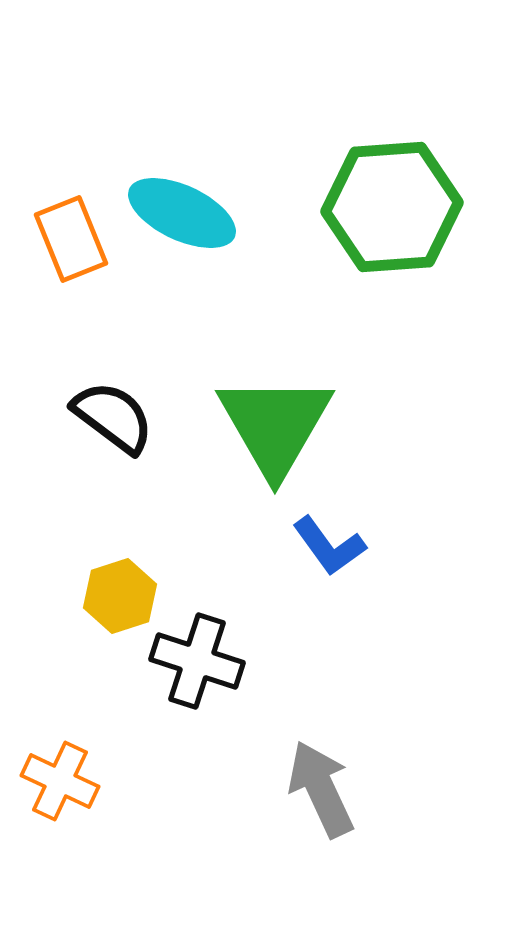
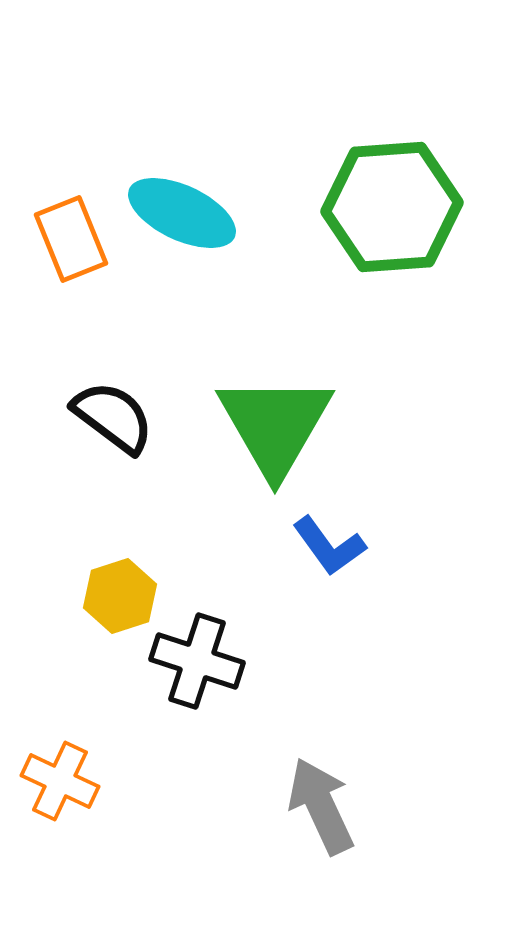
gray arrow: moved 17 px down
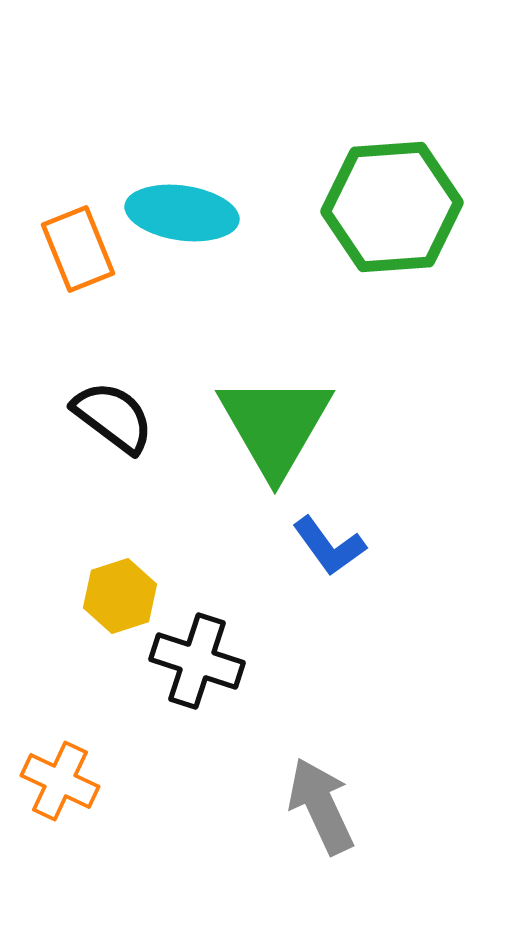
cyan ellipse: rotated 17 degrees counterclockwise
orange rectangle: moved 7 px right, 10 px down
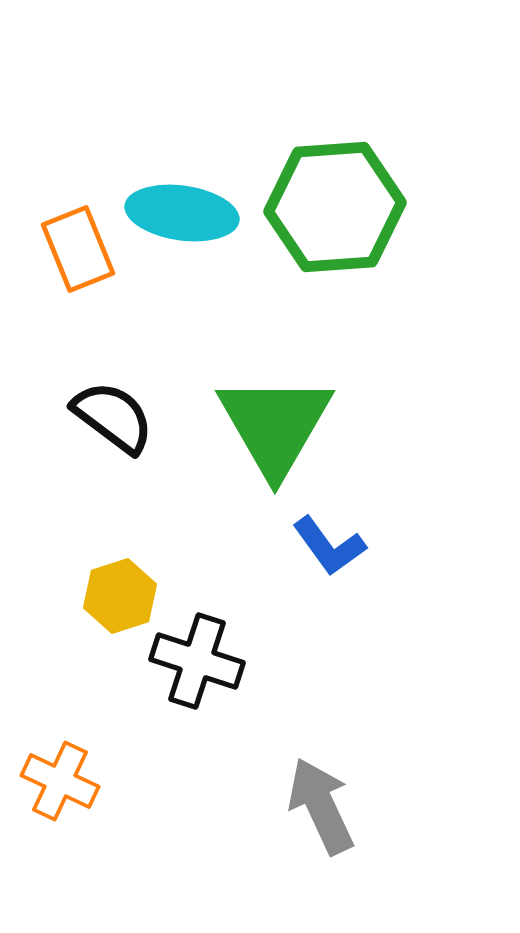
green hexagon: moved 57 px left
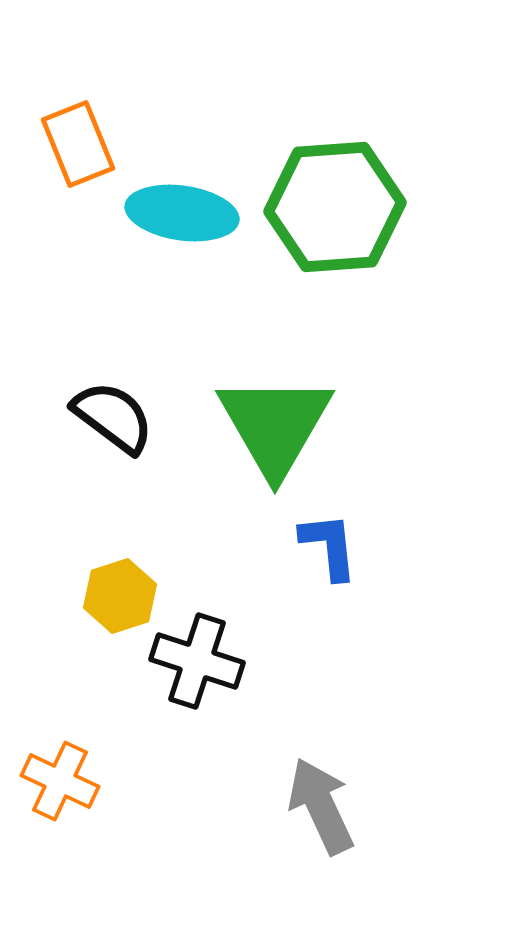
orange rectangle: moved 105 px up
blue L-shape: rotated 150 degrees counterclockwise
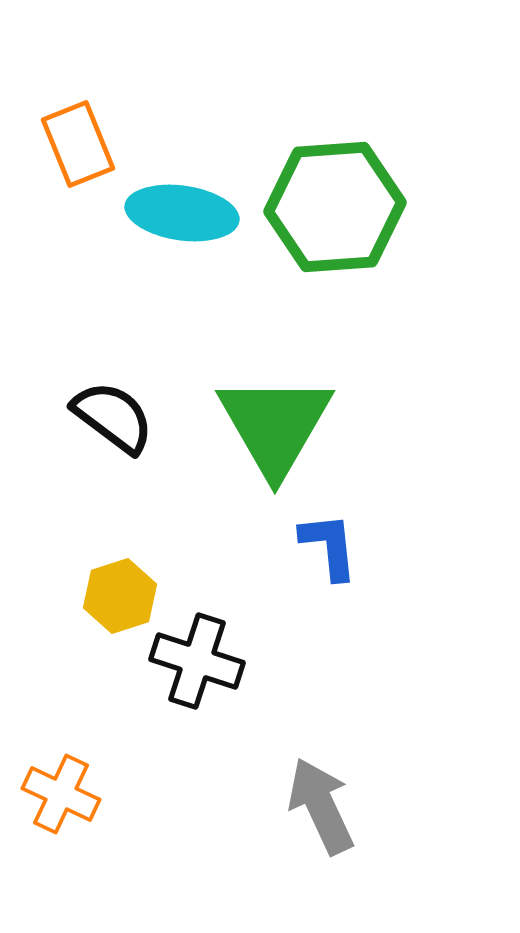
orange cross: moved 1 px right, 13 px down
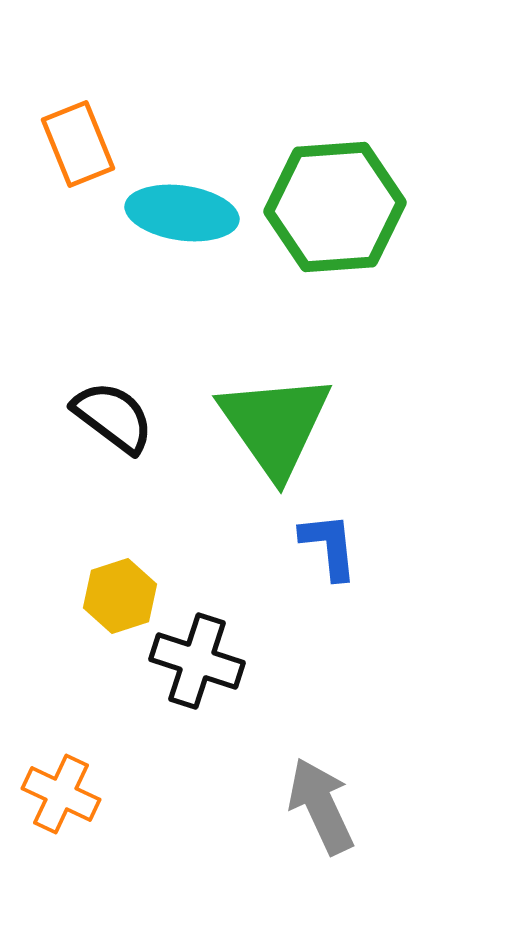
green triangle: rotated 5 degrees counterclockwise
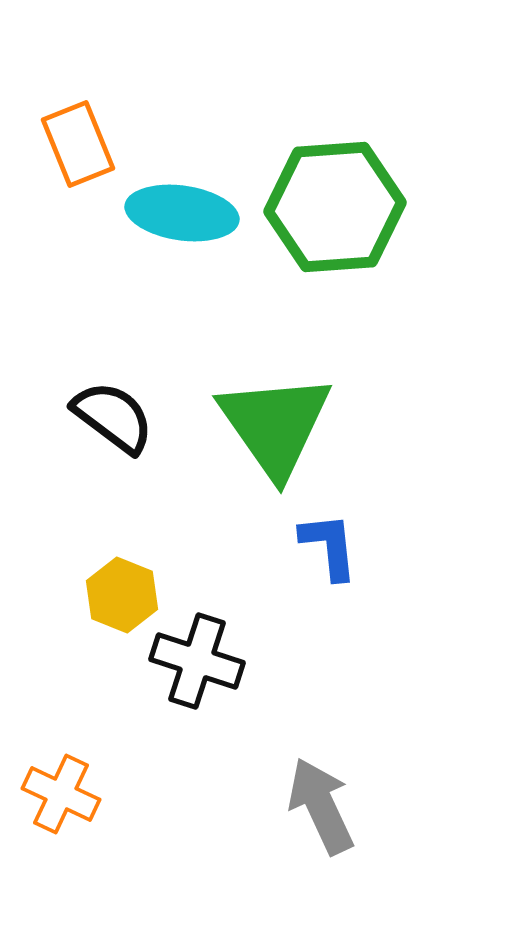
yellow hexagon: moved 2 px right, 1 px up; rotated 20 degrees counterclockwise
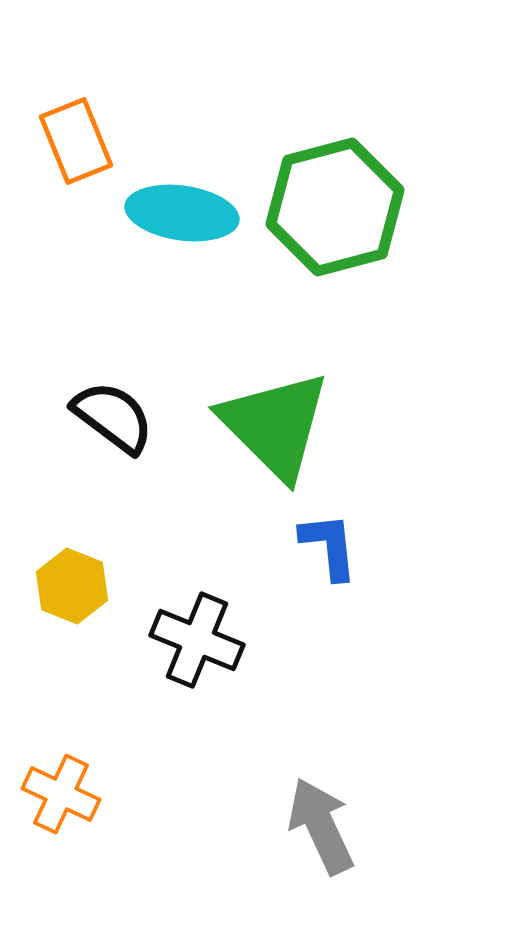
orange rectangle: moved 2 px left, 3 px up
green hexagon: rotated 11 degrees counterclockwise
green triangle: rotated 10 degrees counterclockwise
yellow hexagon: moved 50 px left, 9 px up
black cross: moved 21 px up; rotated 4 degrees clockwise
gray arrow: moved 20 px down
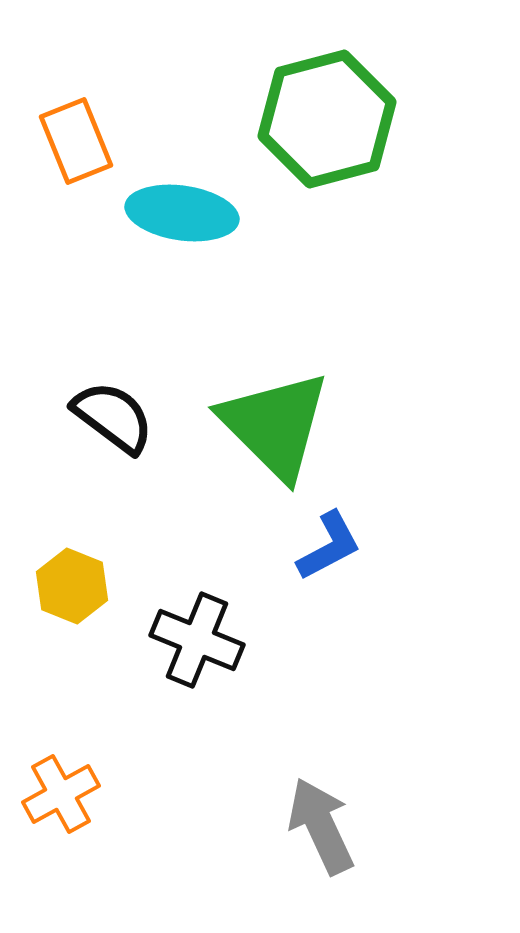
green hexagon: moved 8 px left, 88 px up
blue L-shape: rotated 68 degrees clockwise
orange cross: rotated 36 degrees clockwise
